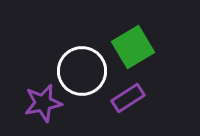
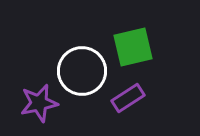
green square: rotated 18 degrees clockwise
purple star: moved 4 px left
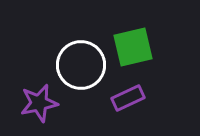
white circle: moved 1 px left, 6 px up
purple rectangle: rotated 8 degrees clockwise
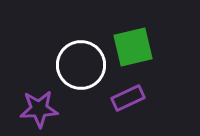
purple star: moved 6 px down; rotated 9 degrees clockwise
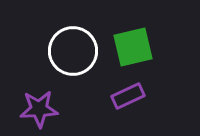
white circle: moved 8 px left, 14 px up
purple rectangle: moved 2 px up
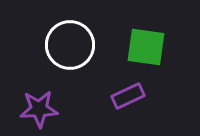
green square: moved 13 px right; rotated 21 degrees clockwise
white circle: moved 3 px left, 6 px up
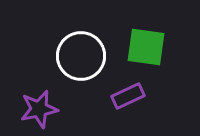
white circle: moved 11 px right, 11 px down
purple star: rotated 9 degrees counterclockwise
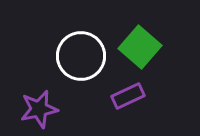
green square: moved 6 px left; rotated 33 degrees clockwise
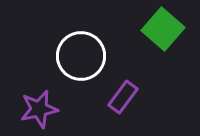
green square: moved 23 px right, 18 px up
purple rectangle: moved 5 px left, 1 px down; rotated 28 degrees counterclockwise
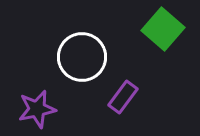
white circle: moved 1 px right, 1 px down
purple star: moved 2 px left
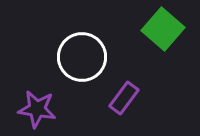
purple rectangle: moved 1 px right, 1 px down
purple star: rotated 21 degrees clockwise
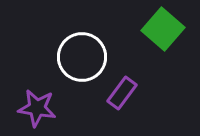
purple rectangle: moved 2 px left, 5 px up
purple star: moved 1 px up
